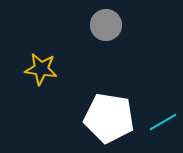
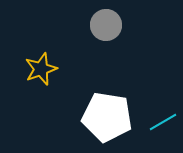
yellow star: rotated 28 degrees counterclockwise
white pentagon: moved 2 px left, 1 px up
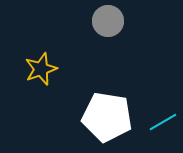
gray circle: moved 2 px right, 4 px up
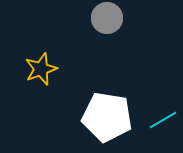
gray circle: moved 1 px left, 3 px up
cyan line: moved 2 px up
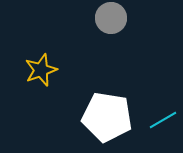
gray circle: moved 4 px right
yellow star: moved 1 px down
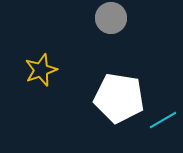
white pentagon: moved 12 px right, 19 px up
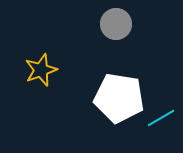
gray circle: moved 5 px right, 6 px down
cyan line: moved 2 px left, 2 px up
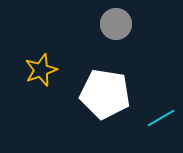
white pentagon: moved 14 px left, 4 px up
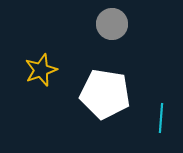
gray circle: moved 4 px left
cyan line: rotated 56 degrees counterclockwise
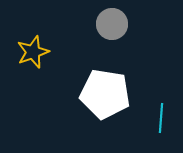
yellow star: moved 8 px left, 18 px up
